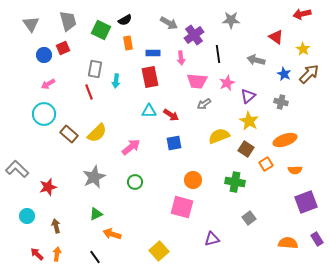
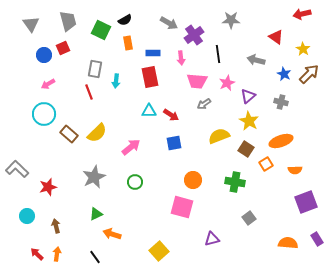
orange ellipse at (285, 140): moved 4 px left, 1 px down
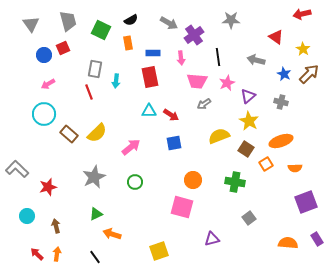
black semicircle at (125, 20): moved 6 px right
black line at (218, 54): moved 3 px down
orange semicircle at (295, 170): moved 2 px up
yellow square at (159, 251): rotated 24 degrees clockwise
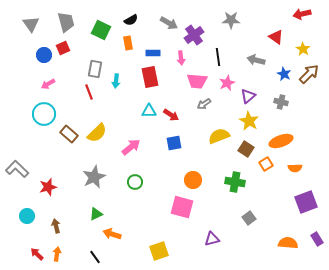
gray trapezoid at (68, 21): moved 2 px left, 1 px down
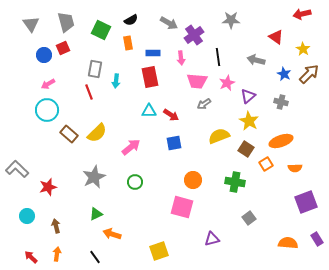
cyan circle at (44, 114): moved 3 px right, 4 px up
red arrow at (37, 254): moved 6 px left, 3 px down
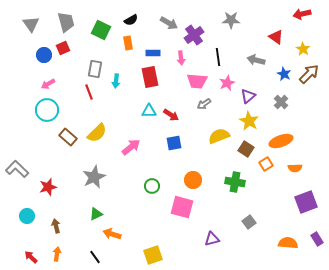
gray cross at (281, 102): rotated 32 degrees clockwise
brown rectangle at (69, 134): moved 1 px left, 3 px down
green circle at (135, 182): moved 17 px right, 4 px down
gray square at (249, 218): moved 4 px down
yellow square at (159, 251): moved 6 px left, 4 px down
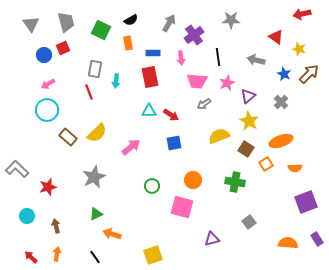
gray arrow at (169, 23): rotated 90 degrees counterclockwise
yellow star at (303, 49): moved 4 px left; rotated 16 degrees counterclockwise
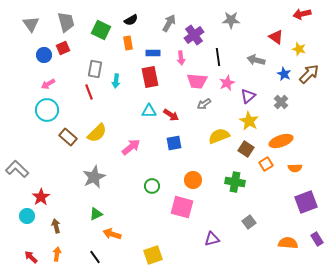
red star at (48, 187): moved 7 px left, 10 px down; rotated 18 degrees counterclockwise
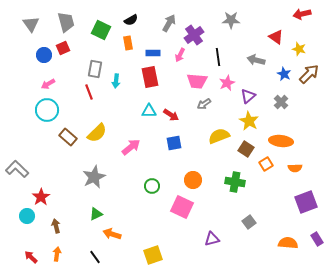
pink arrow at (181, 58): moved 1 px left, 3 px up; rotated 32 degrees clockwise
orange ellipse at (281, 141): rotated 25 degrees clockwise
pink square at (182, 207): rotated 10 degrees clockwise
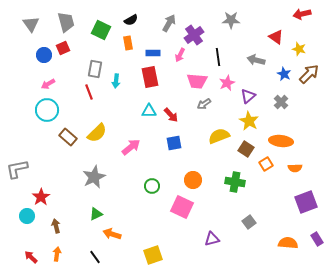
red arrow at (171, 115): rotated 14 degrees clockwise
gray L-shape at (17, 169): rotated 55 degrees counterclockwise
